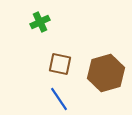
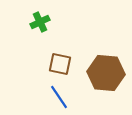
brown hexagon: rotated 21 degrees clockwise
blue line: moved 2 px up
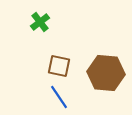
green cross: rotated 12 degrees counterclockwise
brown square: moved 1 px left, 2 px down
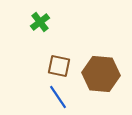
brown hexagon: moved 5 px left, 1 px down
blue line: moved 1 px left
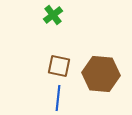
green cross: moved 13 px right, 7 px up
blue line: moved 1 px down; rotated 40 degrees clockwise
